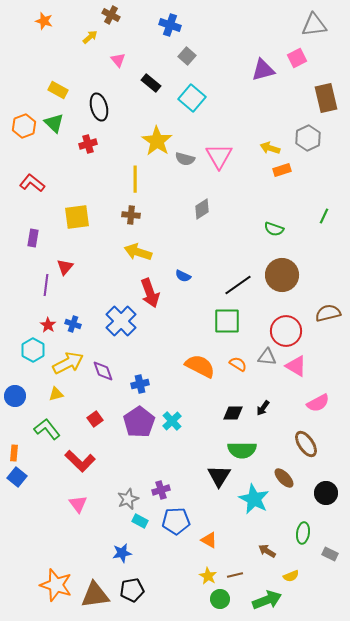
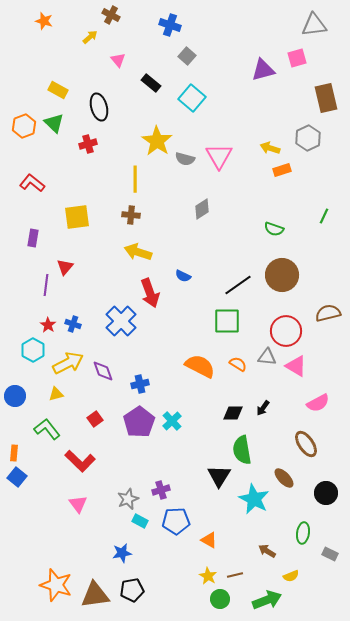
pink square at (297, 58): rotated 12 degrees clockwise
green semicircle at (242, 450): rotated 80 degrees clockwise
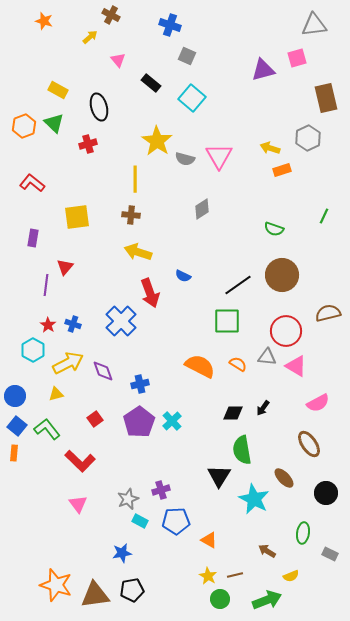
gray square at (187, 56): rotated 18 degrees counterclockwise
brown ellipse at (306, 444): moved 3 px right
blue square at (17, 477): moved 51 px up
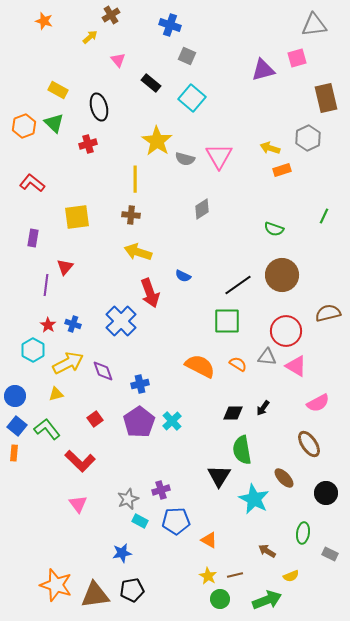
brown cross at (111, 15): rotated 30 degrees clockwise
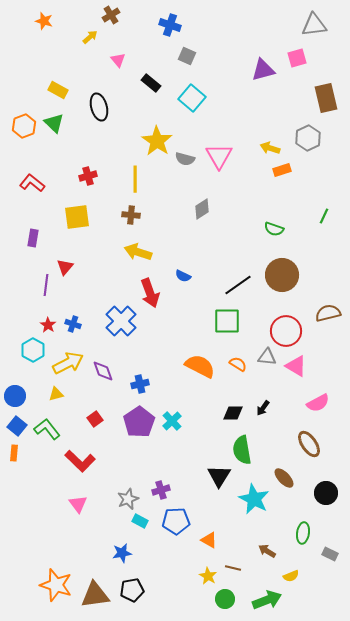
red cross at (88, 144): moved 32 px down
brown line at (235, 575): moved 2 px left, 7 px up; rotated 28 degrees clockwise
green circle at (220, 599): moved 5 px right
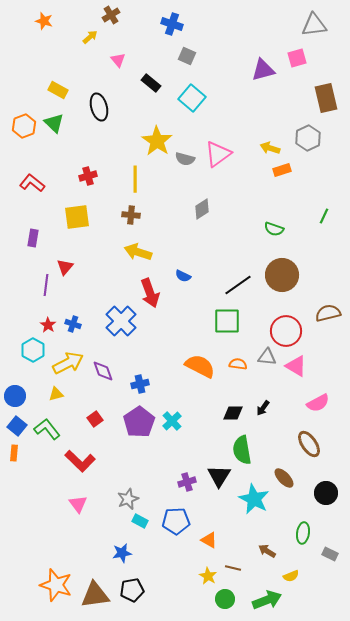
blue cross at (170, 25): moved 2 px right, 1 px up
pink triangle at (219, 156): moved 1 px left, 2 px up; rotated 24 degrees clockwise
orange semicircle at (238, 364): rotated 24 degrees counterclockwise
purple cross at (161, 490): moved 26 px right, 8 px up
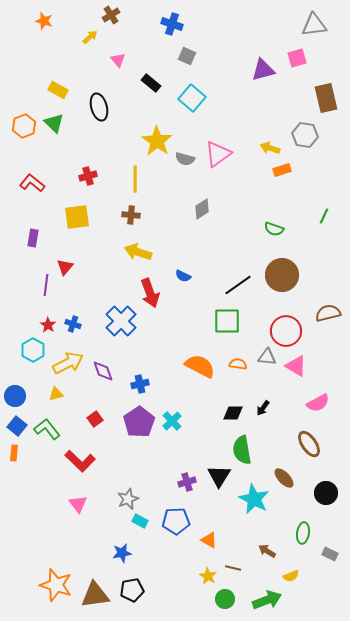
gray hexagon at (308, 138): moved 3 px left, 3 px up; rotated 25 degrees counterclockwise
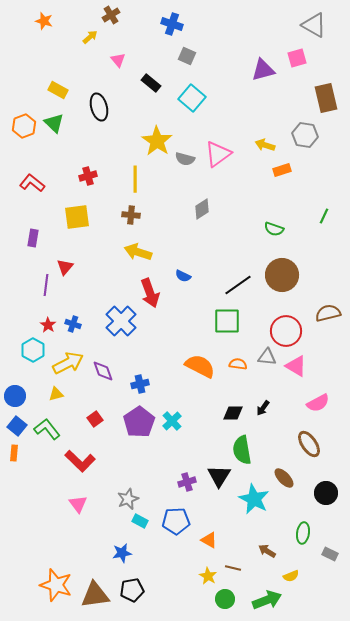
gray triangle at (314, 25): rotated 36 degrees clockwise
yellow arrow at (270, 148): moved 5 px left, 3 px up
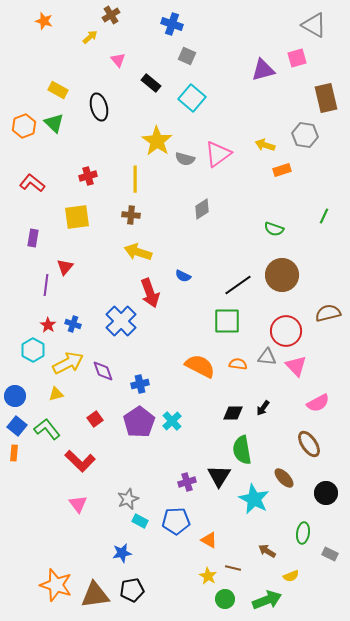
pink triangle at (296, 366): rotated 15 degrees clockwise
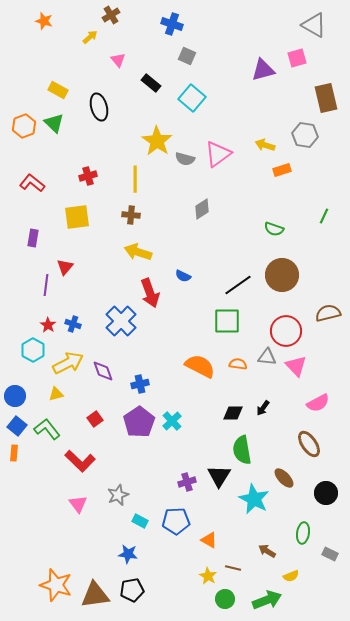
gray star at (128, 499): moved 10 px left, 4 px up
blue star at (122, 553): moved 6 px right, 1 px down; rotated 18 degrees clockwise
